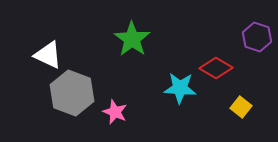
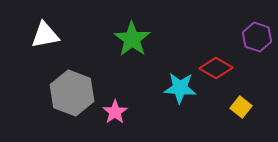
white triangle: moved 3 px left, 20 px up; rotated 36 degrees counterclockwise
pink star: rotated 15 degrees clockwise
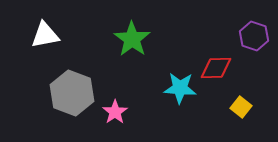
purple hexagon: moved 3 px left, 1 px up
red diamond: rotated 32 degrees counterclockwise
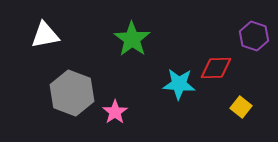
cyan star: moved 1 px left, 4 px up
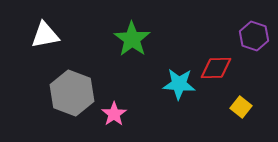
pink star: moved 1 px left, 2 px down
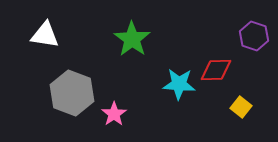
white triangle: rotated 20 degrees clockwise
red diamond: moved 2 px down
